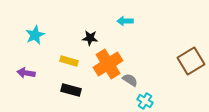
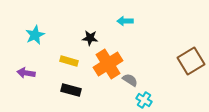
cyan cross: moved 1 px left, 1 px up
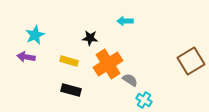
purple arrow: moved 16 px up
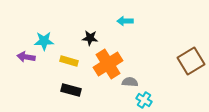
cyan star: moved 9 px right, 6 px down; rotated 24 degrees clockwise
gray semicircle: moved 2 px down; rotated 28 degrees counterclockwise
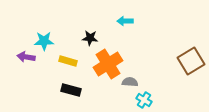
yellow rectangle: moved 1 px left
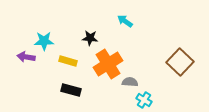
cyan arrow: rotated 35 degrees clockwise
brown square: moved 11 px left, 1 px down; rotated 16 degrees counterclockwise
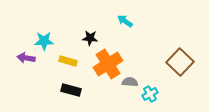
purple arrow: moved 1 px down
cyan cross: moved 6 px right, 6 px up; rotated 28 degrees clockwise
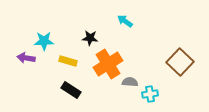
black rectangle: rotated 18 degrees clockwise
cyan cross: rotated 21 degrees clockwise
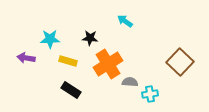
cyan star: moved 6 px right, 2 px up
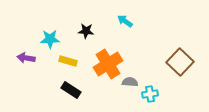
black star: moved 4 px left, 7 px up
